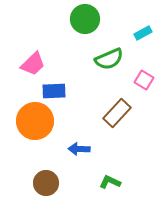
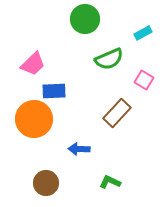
orange circle: moved 1 px left, 2 px up
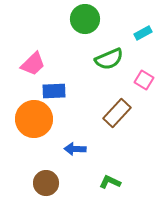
blue arrow: moved 4 px left
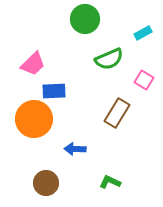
brown rectangle: rotated 12 degrees counterclockwise
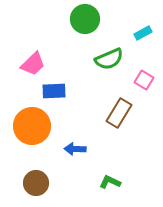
brown rectangle: moved 2 px right
orange circle: moved 2 px left, 7 px down
brown circle: moved 10 px left
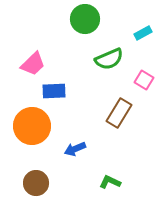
blue arrow: rotated 25 degrees counterclockwise
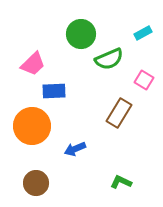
green circle: moved 4 px left, 15 px down
green L-shape: moved 11 px right
